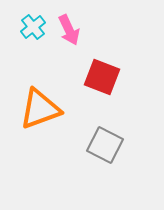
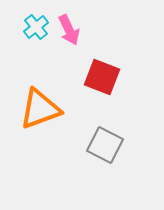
cyan cross: moved 3 px right
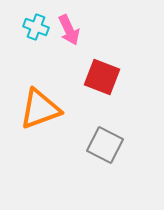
cyan cross: rotated 30 degrees counterclockwise
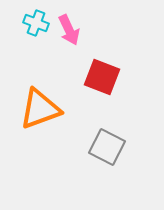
cyan cross: moved 4 px up
gray square: moved 2 px right, 2 px down
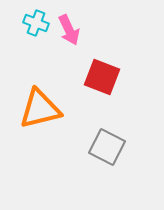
orange triangle: rotated 6 degrees clockwise
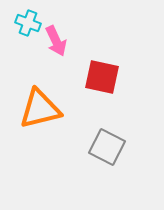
cyan cross: moved 8 px left
pink arrow: moved 13 px left, 11 px down
red square: rotated 9 degrees counterclockwise
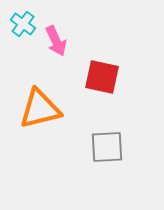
cyan cross: moved 5 px left, 1 px down; rotated 15 degrees clockwise
gray square: rotated 30 degrees counterclockwise
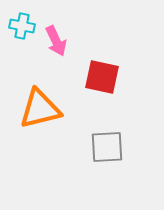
cyan cross: moved 1 px left, 2 px down; rotated 25 degrees counterclockwise
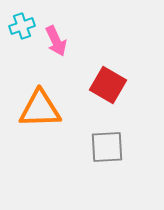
cyan cross: rotated 30 degrees counterclockwise
red square: moved 6 px right, 8 px down; rotated 18 degrees clockwise
orange triangle: rotated 12 degrees clockwise
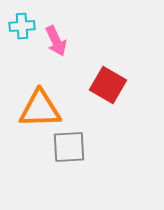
cyan cross: rotated 15 degrees clockwise
gray square: moved 38 px left
